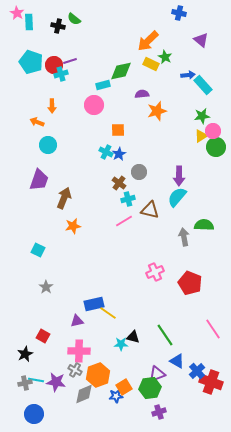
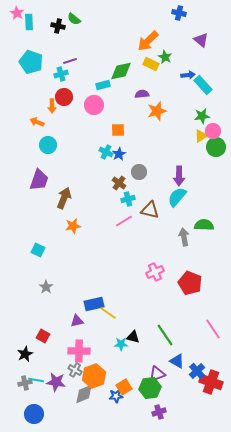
red circle at (54, 65): moved 10 px right, 32 px down
orange hexagon at (98, 375): moved 4 px left, 1 px down
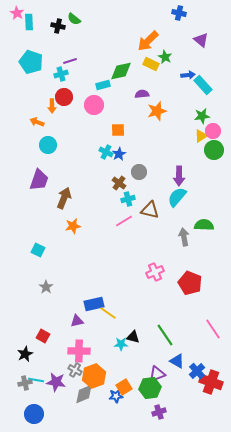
green circle at (216, 147): moved 2 px left, 3 px down
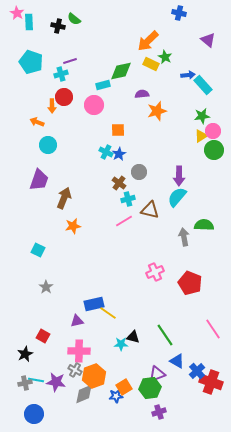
purple triangle at (201, 40): moved 7 px right
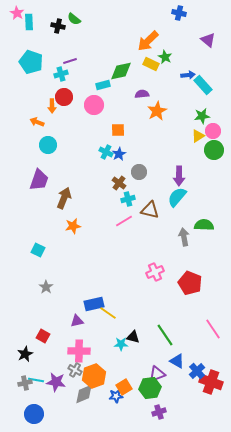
orange star at (157, 111): rotated 12 degrees counterclockwise
yellow triangle at (201, 136): moved 3 px left
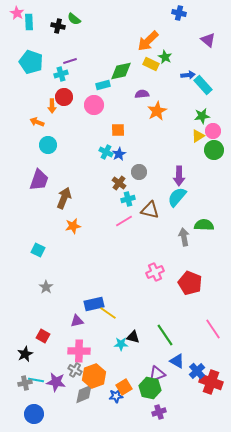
green hexagon at (150, 388): rotated 20 degrees clockwise
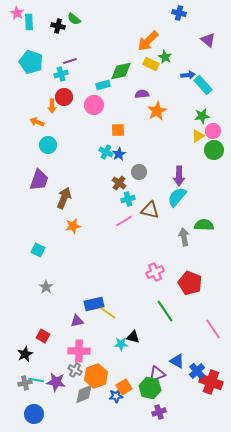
green line at (165, 335): moved 24 px up
orange hexagon at (94, 376): moved 2 px right
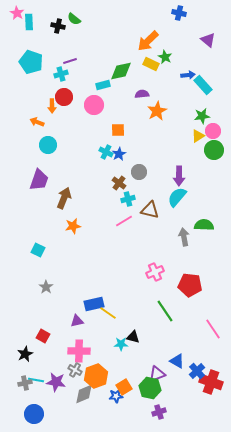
red pentagon at (190, 283): moved 2 px down; rotated 15 degrees counterclockwise
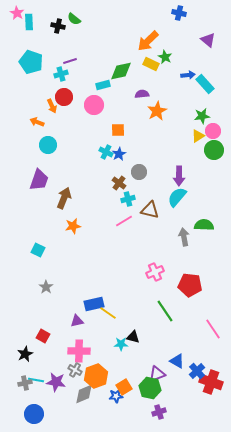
cyan rectangle at (203, 85): moved 2 px right, 1 px up
orange arrow at (52, 106): rotated 24 degrees counterclockwise
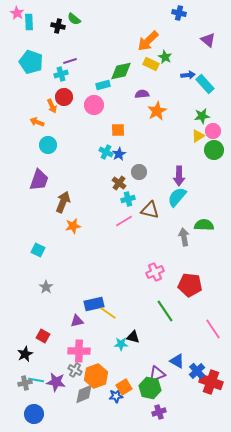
brown arrow at (64, 198): moved 1 px left, 4 px down
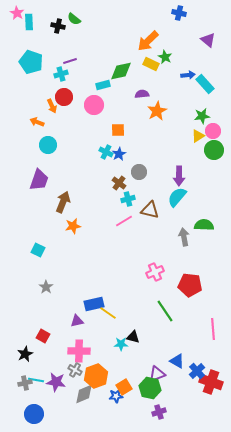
pink line at (213, 329): rotated 30 degrees clockwise
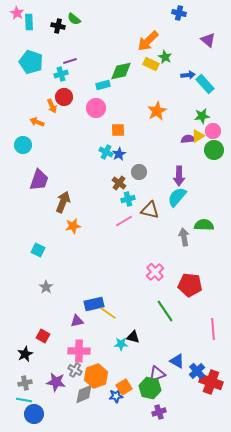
purple semicircle at (142, 94): moved 46 px right, 45 px down
pink circle at (94, 105): moved 2 px right, 3 px down
cyan circle at (48, 145): moved 25 px left
pink cross at (155, 272): rotated 18 degrees counterclockwise
cyan line at (36, 380): moved 12 px left, 20 px down
